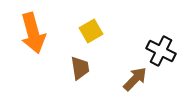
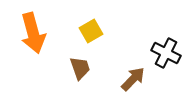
black cross: moved 5 px right, 2 px down
brown trapezoid: rotated 10 degrees counterclockwise
brown arrow: moved 2 px left
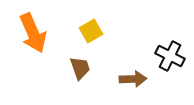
orange arrow: rotated 9 degrees counterclockwise
black cross: moved 4 px right, 3 px down
brown arrow: rotated 44 degrees clockwise
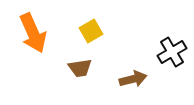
black cross: moved 2 px right, 4 px up; rotated 32 degrees clockwise
brown trapezoid: rotated 100 degrees clockwise
brown arrow: rotated 12 degrees counterclockwise
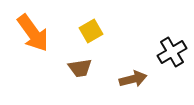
orange arrow: rotated 12 degrees counterclockwise
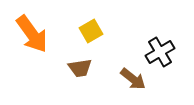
orange arrow: moved 1 px left, 1 px down
black cross: moved 12 px left
brown arrow: rotated 52 degrees clockwise
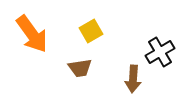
brown arrow: rotated 56 degrees clockwise
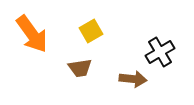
brown arrow: rotated 88 degrees counterclockwise
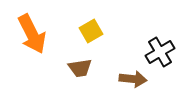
orange arrow: rotated 9 degrees clockwise
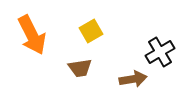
orange arrow: moved 1 px down
brown arrow: rotated 16 degrees counterclockwise
